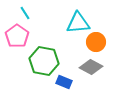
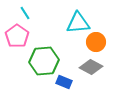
green hexagon: rotated 16 degrees counterclockwise
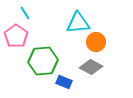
pink pentagon: moved 1 px left
green hexagon: moved 1 px left
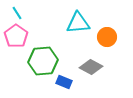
cyan line: moved 8 px left
orange circle: moved 11 px right, 5 px up
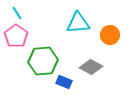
orange circle: moved 3 px right, 2 px up
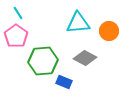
cyan line: moved 1 px right
orange circle: moved 1 px left, 4 px up
gray diamond: moved 6 px left, 9 px up
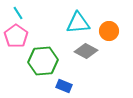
gray diamond: moved 1 px right, 7 px up
blue rectangle: moved 4 px down
